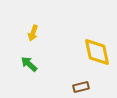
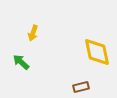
green arrow: moved 8 px left, 2 px up
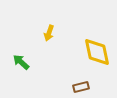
yellow arrow: moved 16 px right
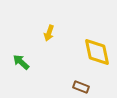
brown rectangle: rotated 35 degrees clockwise
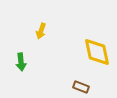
yellow arrow: moved 8 px left, 2 px up
green arrow: rotated 138 degrees counterclockwise
